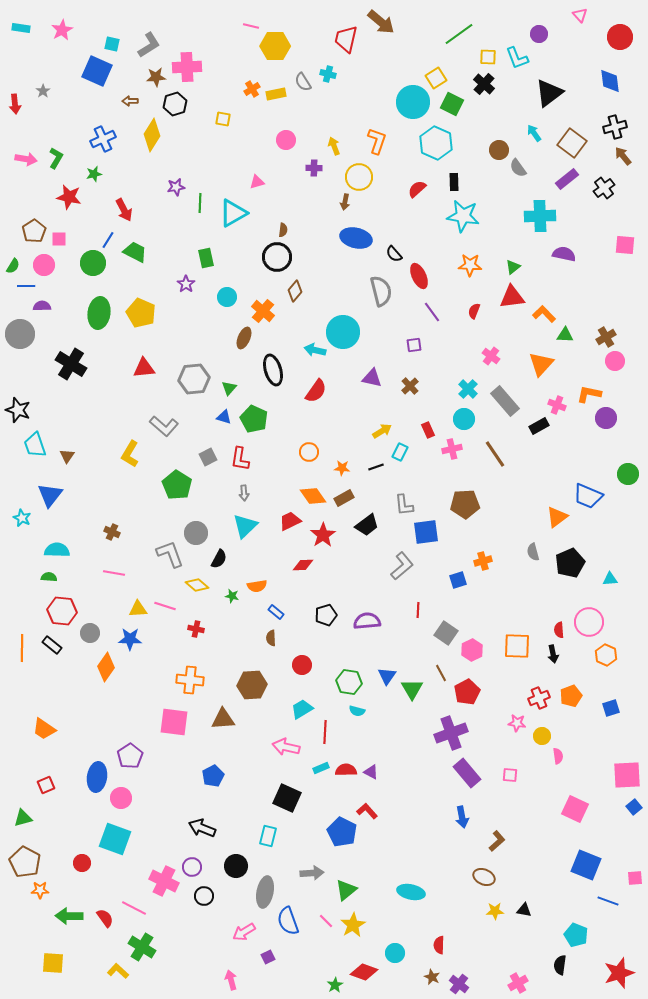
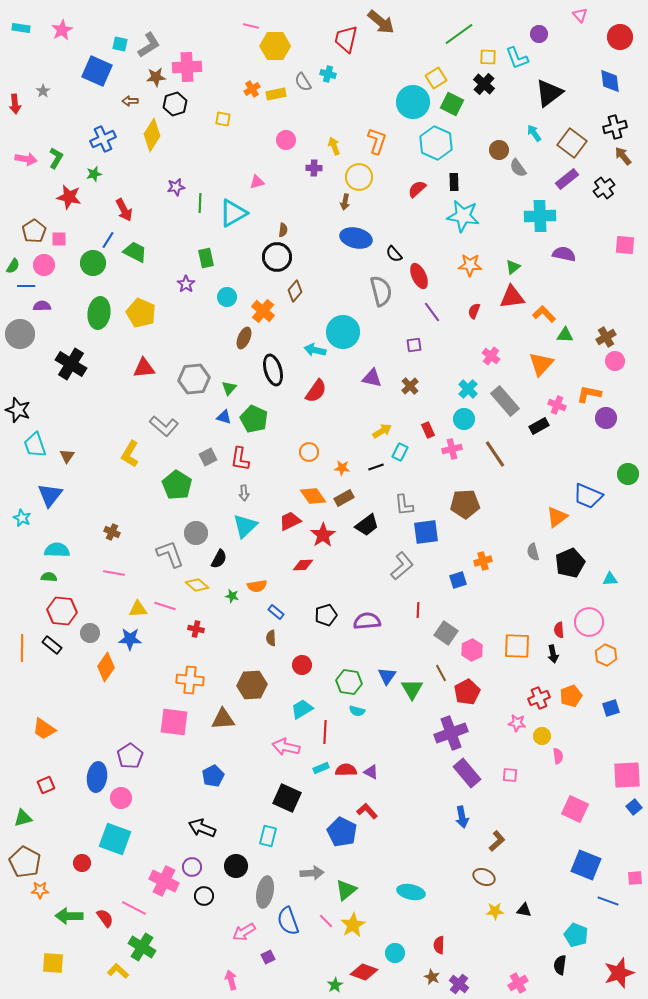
cyan square at (112, 44): moved 8 px right
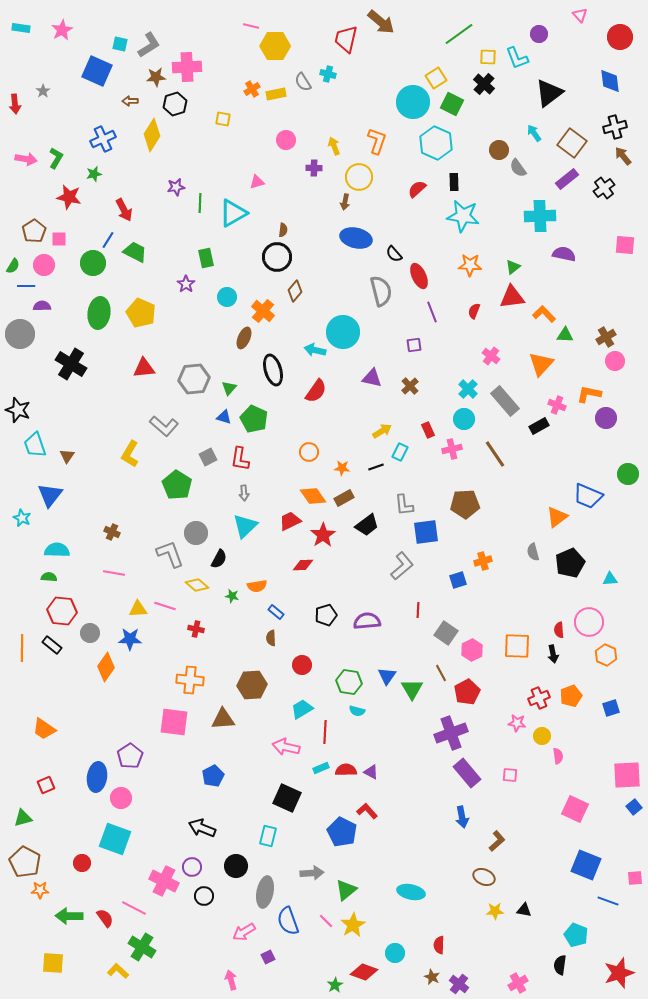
purple line at (432, 312): rotated 15 degrees clockwise
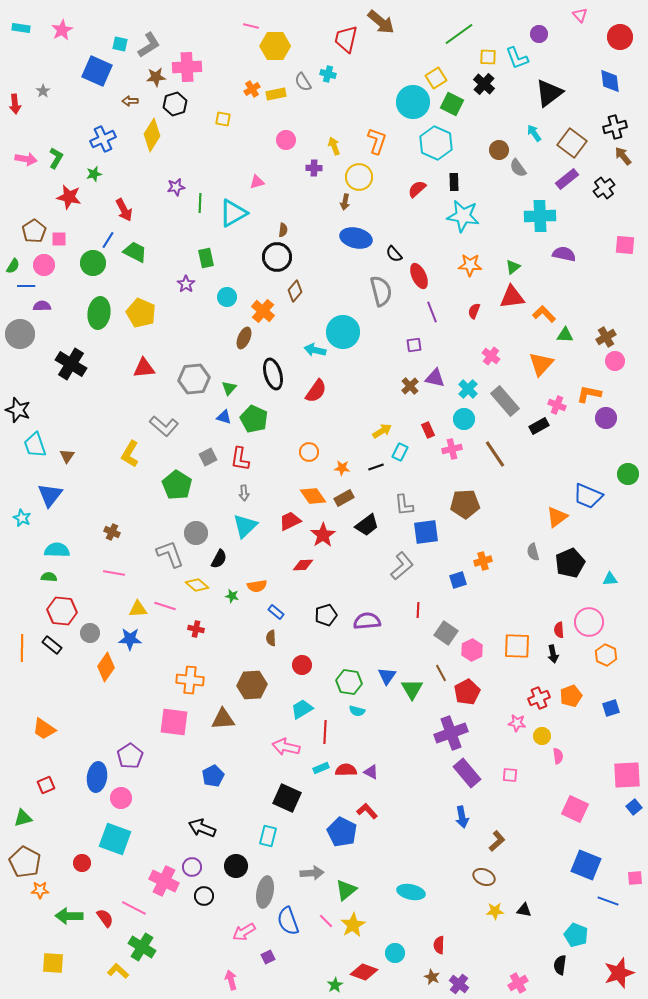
black ellipse at (273, 370): moved 4 px down
purple triangle at (372, 378): moved 63 px right
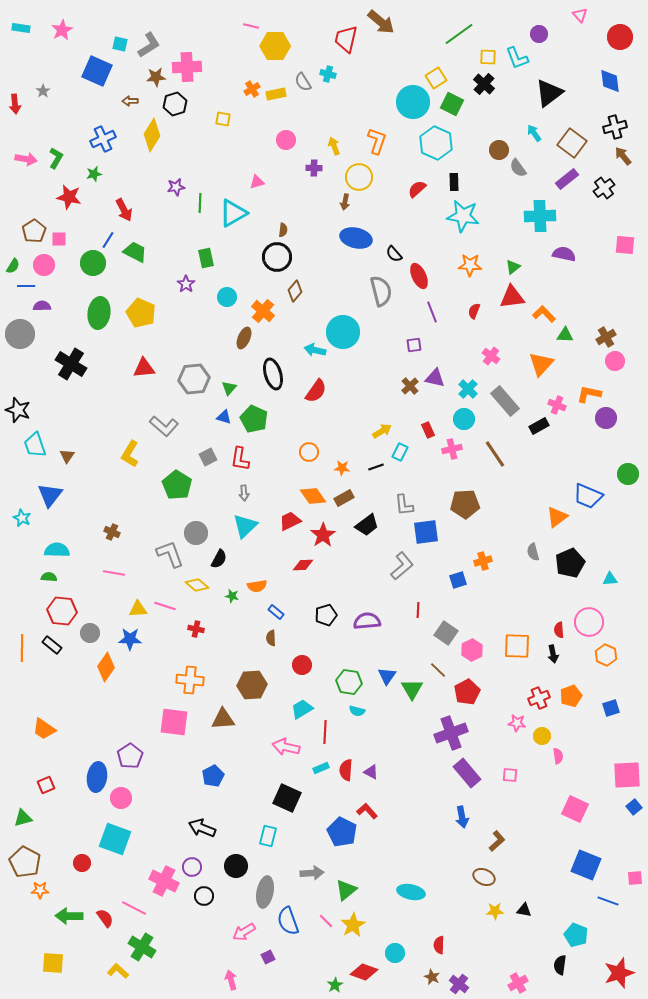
brown line at (441, 673): moved 3 px left, 3 px up; rotated 18 degrees counterclockwise
red semicircle at (346, 770): rotated 85 degrees counterclockwise
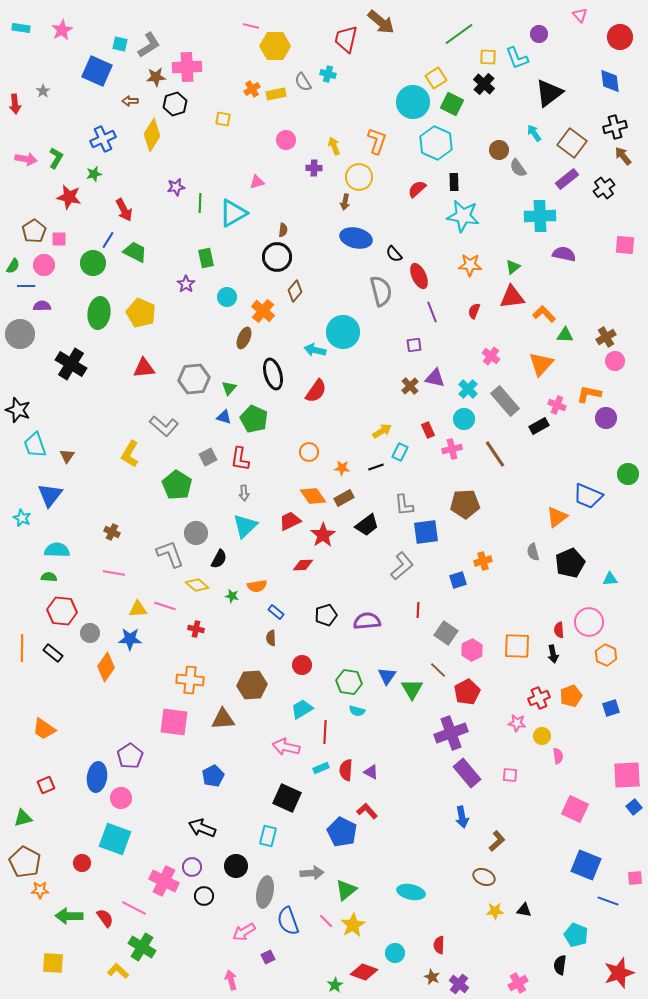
black rectangle at (52, 645): moved 1 px right, 8 px down
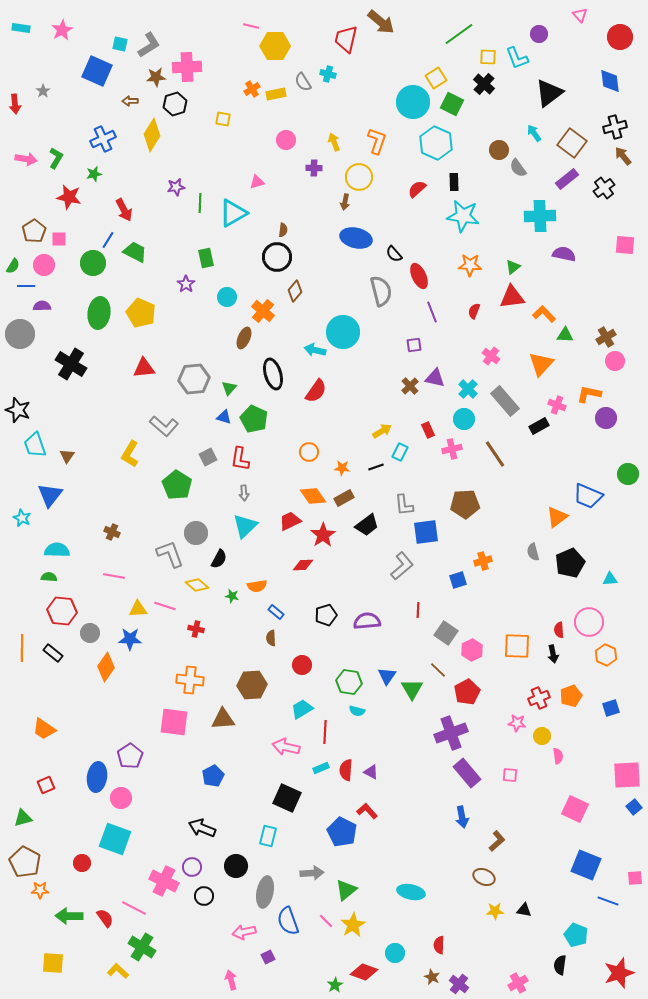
yellow arrow at (334, 146): moved 4 px up
pink line at (114, 573): moved 3 px down
pink arrow at (244, 932): rotated 20 degrees clockwise
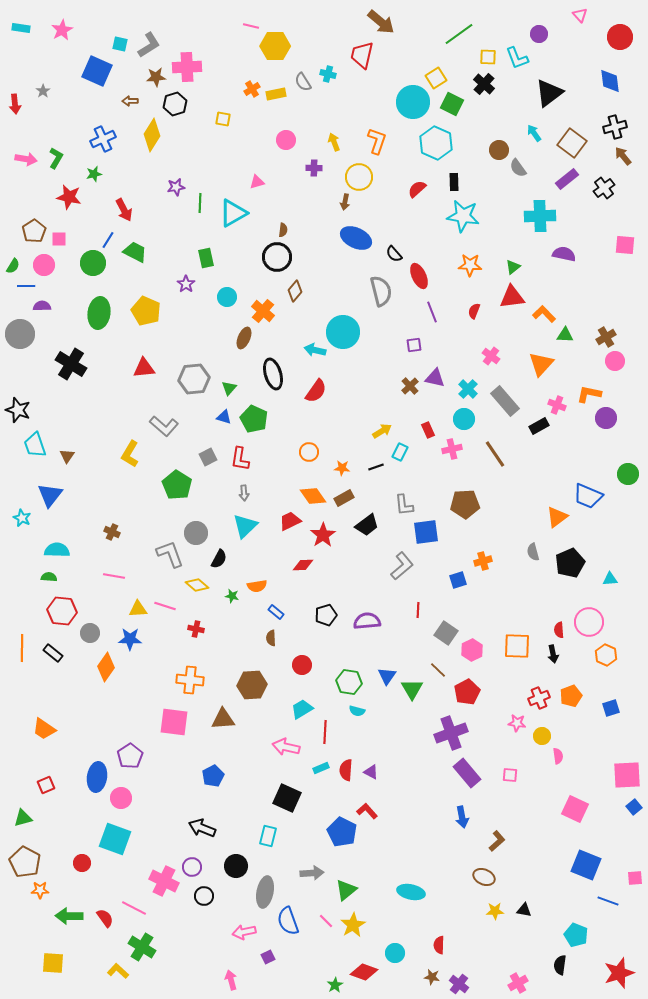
red trapezoid at (346, 39): moved 16 px right, 16 px down
blue ellipse at (356, 238): rotated 12 degrees clockwise
yellow pentagon at (141, 313): moved 5 px right, 2 px up
brown star at (432, 977): rotated 14 degrees counterclockwise
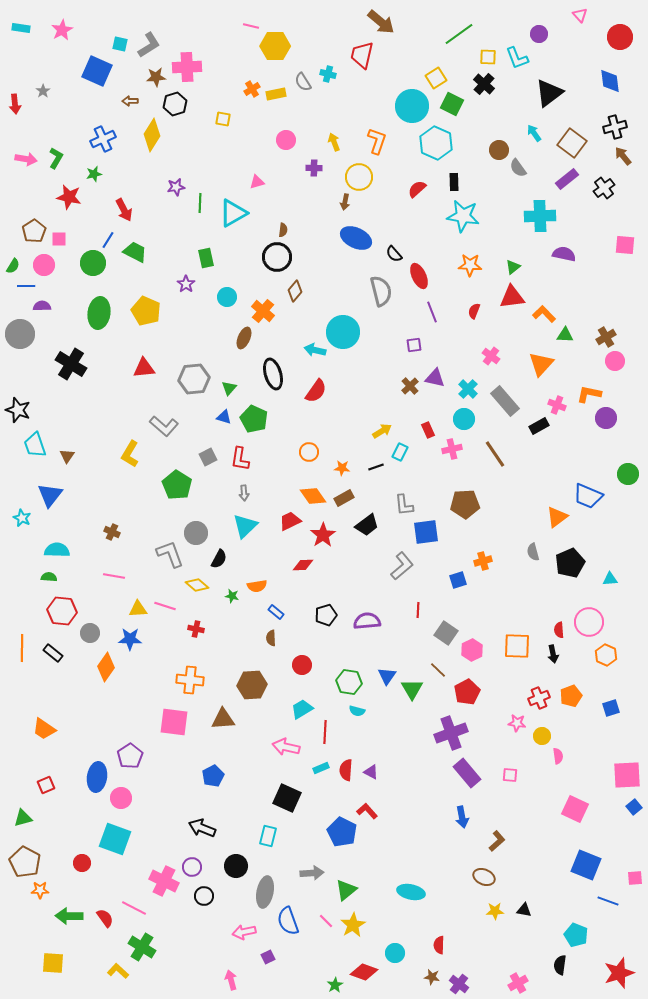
cyan circle at (413, 102): moved 1 px left, 4 px down
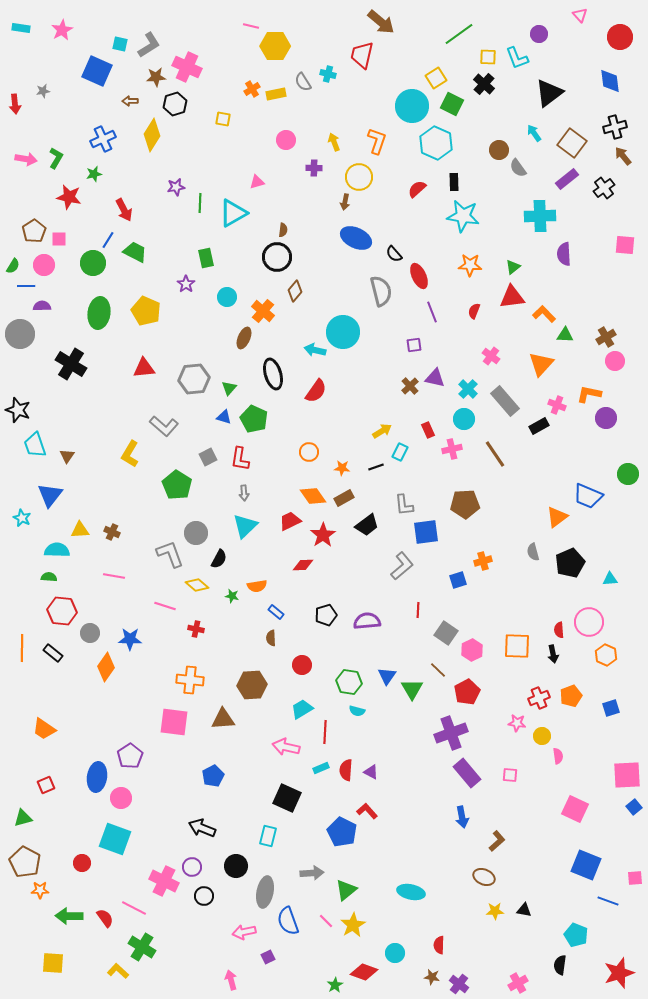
pink cross at (187, 67): rotated 28 degrees clockwise
gray star at (43, 91): rotated 24 degrees clockwise
purple semicircle at (564, 254): rotated 105 degrees counterclockwise
yellow triangle at (138, 609): moved 58 px left, 79 px up
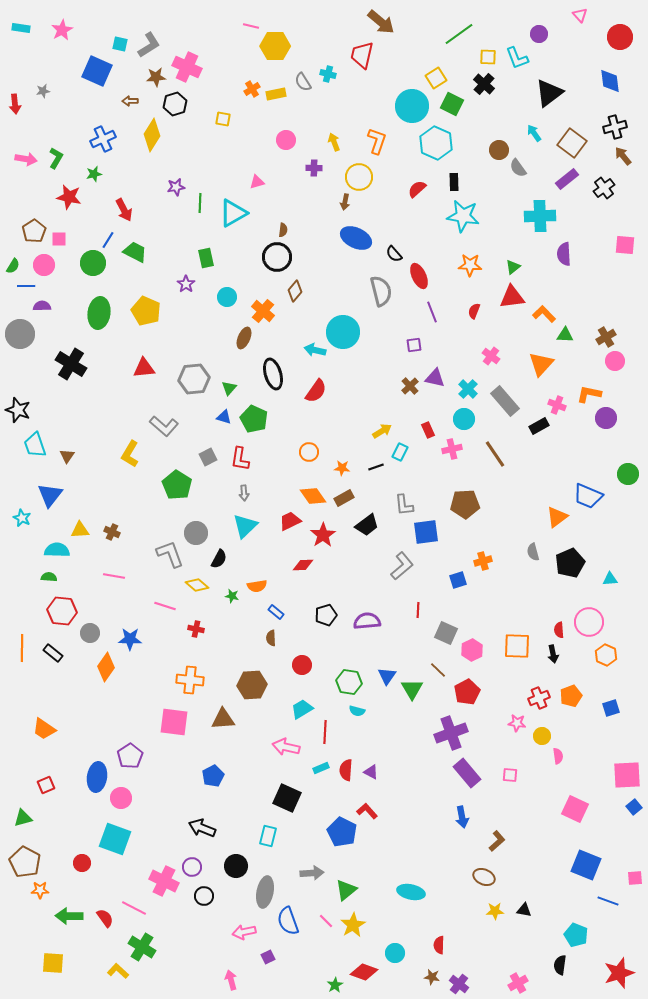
gray square at (446, 633): rotated 10 degrees counterclockwise
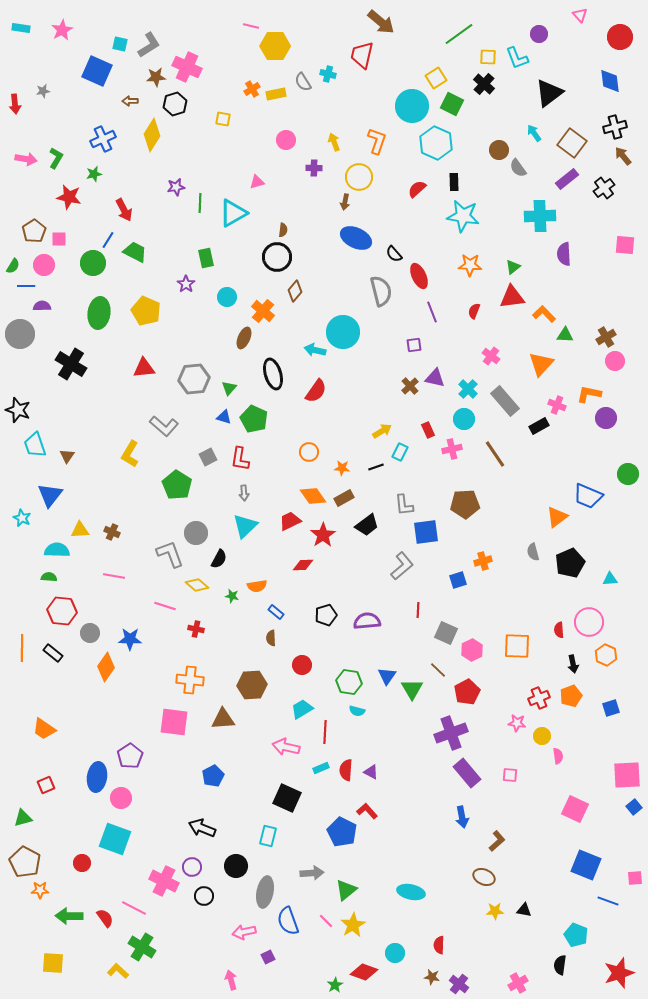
black arrow at (553, 654): moved 20 px right, 10 px down
